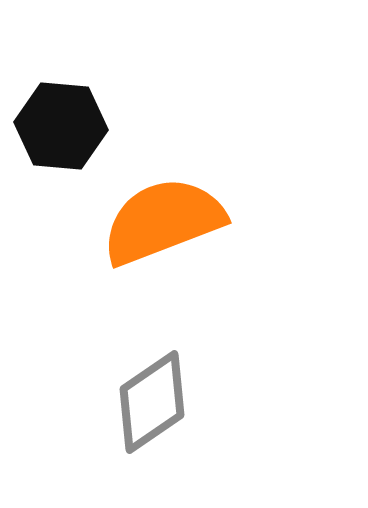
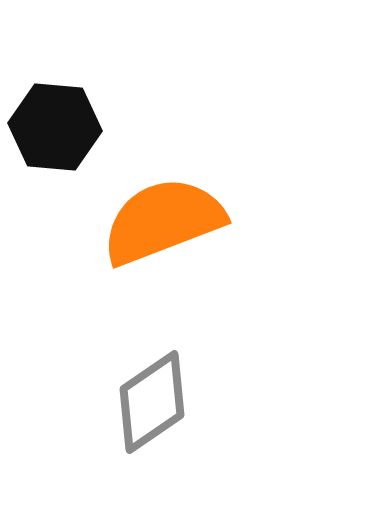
black hexagon: moved 6 px left, 1 px down
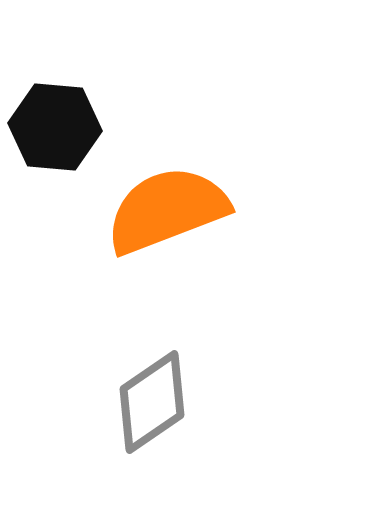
orange semicircle: moved 4 px right, 11 px up
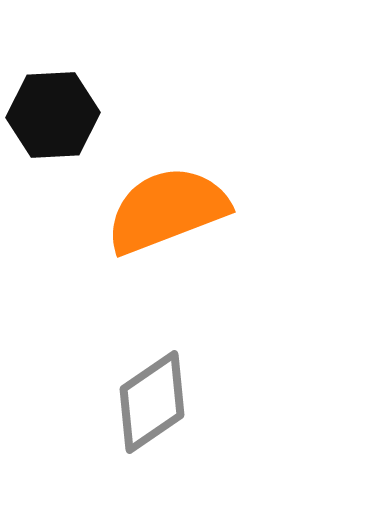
black hexagon: moved 2 px left, 12 px up; rotated 8 degrees counterclockwise
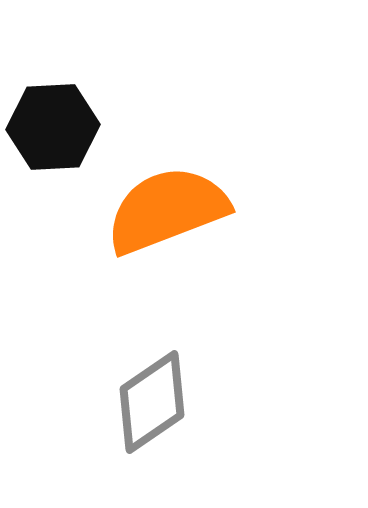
black hexagon: moved 12 px down
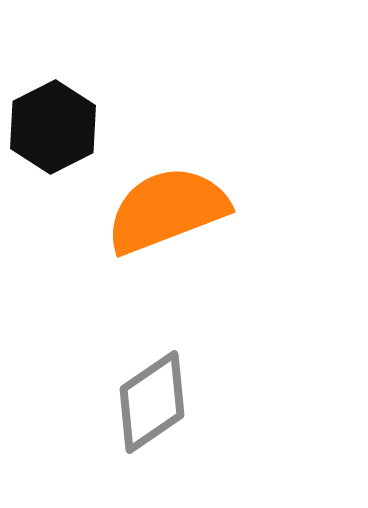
black hexagon: rotated 24 degrees counterclockwise
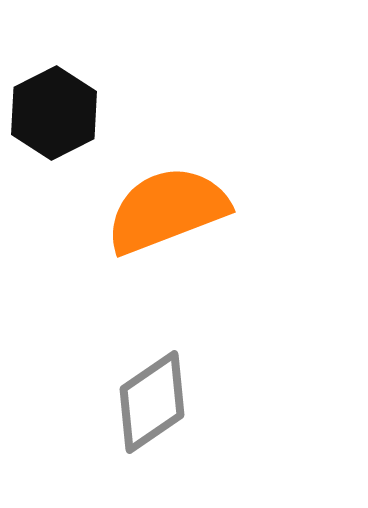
black hexagon: moved 1 px right, 14 px up
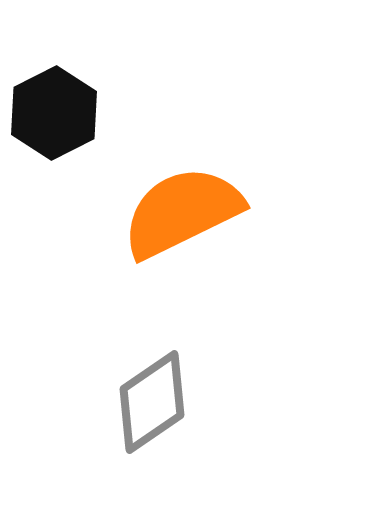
orange semicircle: moved 15 px right, 2 px down; rotated 5 degrees counterclockwise
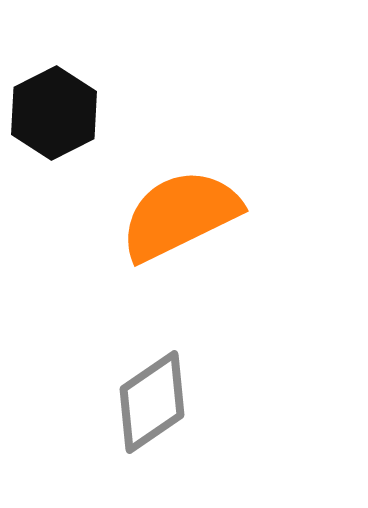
orange semicircle: moved 2 px left, 3 px down
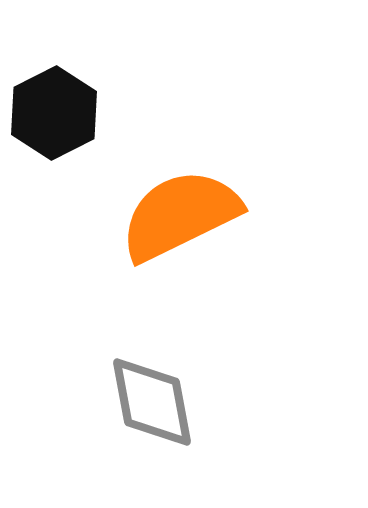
gray diamond: rotated 66 degrees counterclockwise
